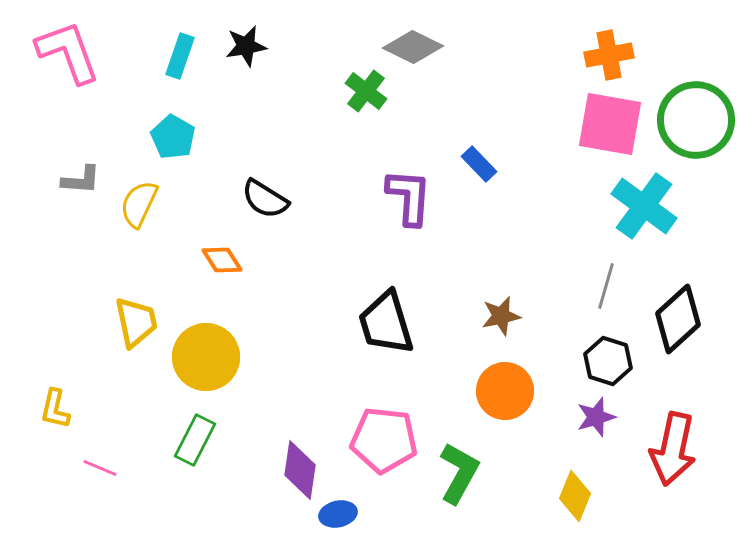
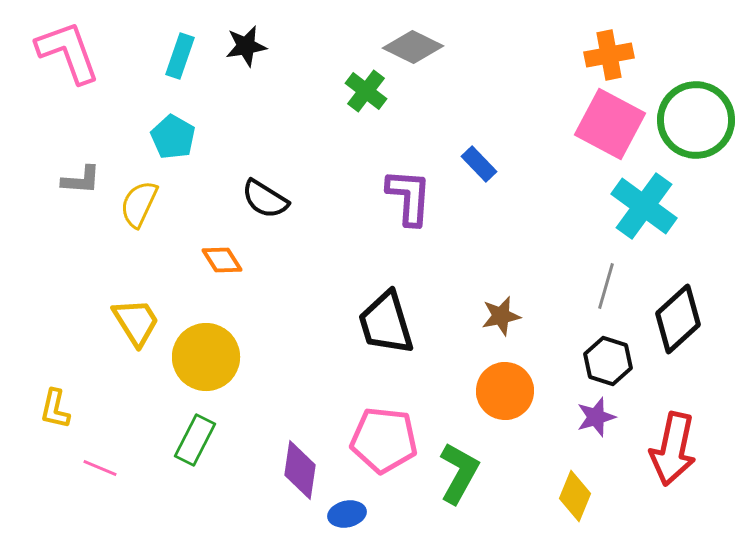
pink square: rotated 18 degrees clockwise
yellow trapezoid: rotated 20 degrees counterclockwise
blue ellipse: moved 9 px right
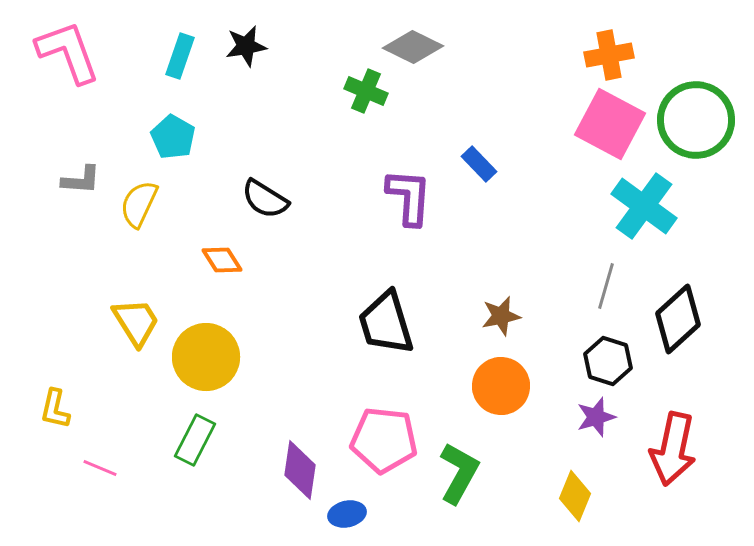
green cross: rotated 15 degrees counterclockwise
orange circle: moved 4 px left, 5 px up
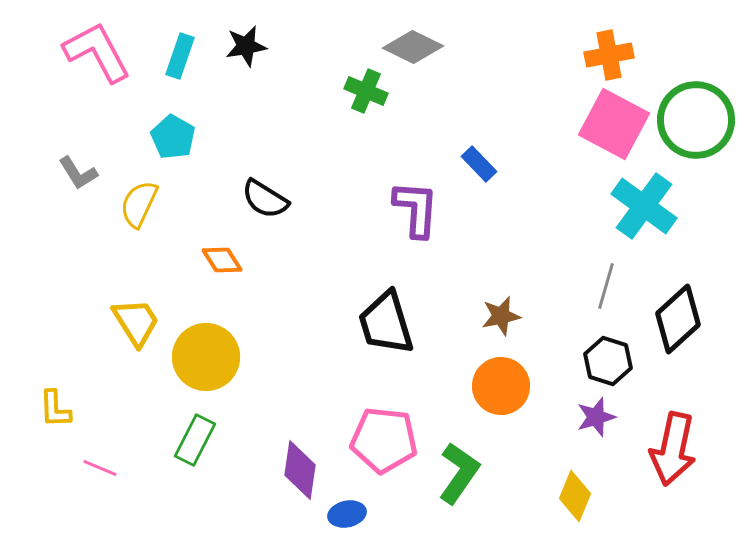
pink L-shape: moved 29 px right; rotated 8 degrees counterclockwise
pink square: moved 4 px right
gray L-shape: moved 3 px left, 7 px up; rotated 54 degrees clockwise
purple L-shape: moved 7 px right, 12 px down
yellow L-shape: rotated 15 degrees counterclockwise
green L-shape: rotated 6 degrees clockwise
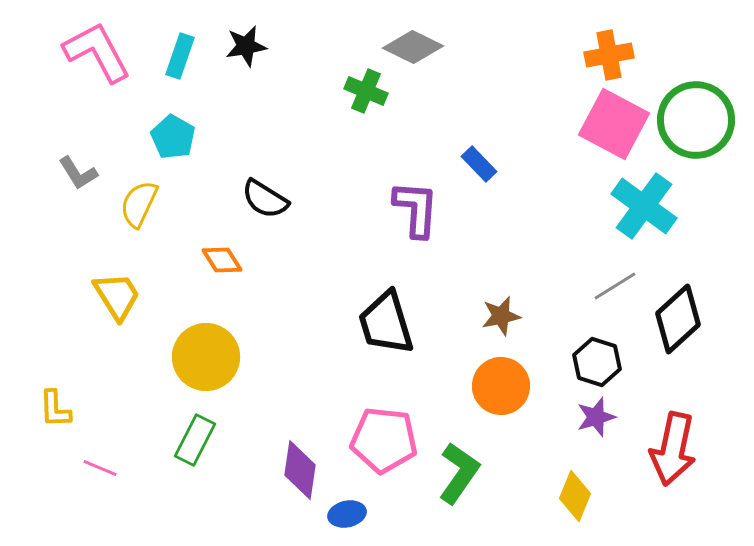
gray line: moved 9 px right; rotated 42 degrees clockwise
yellow trapezoid: moved 19 px left, 26 px up
black hexagon: moved 11 px left, 1 px down
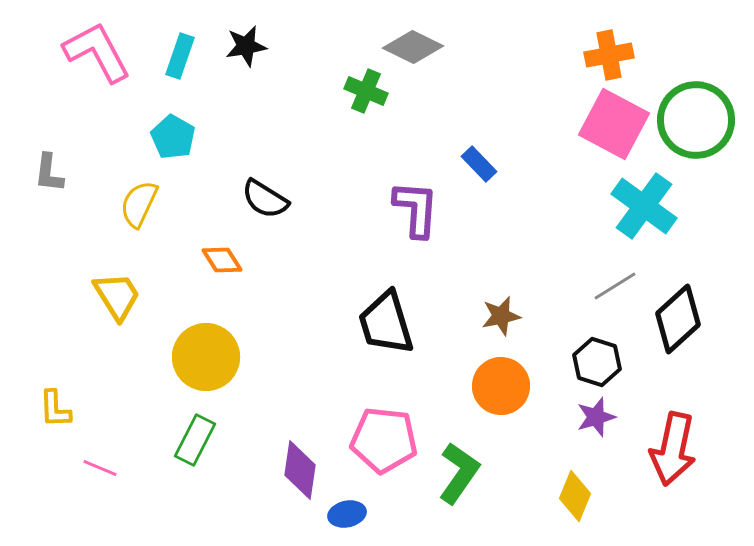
gray L-shape: moved 29 px left; rotated 39 degrees clockwise
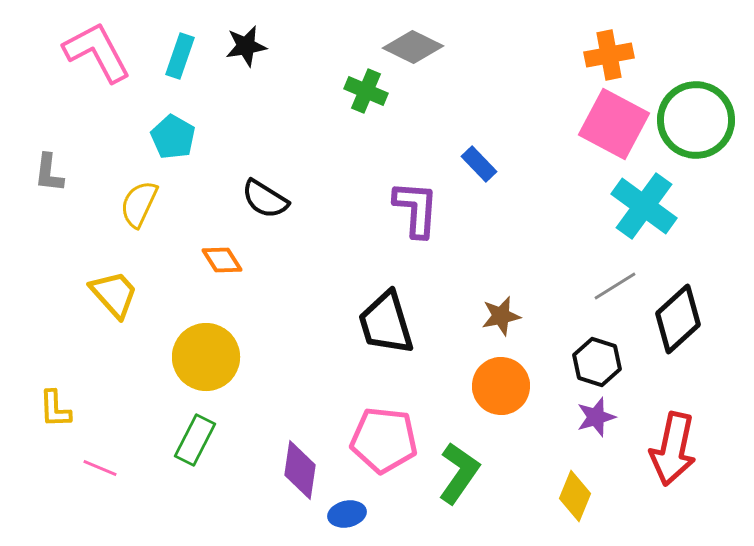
yellow trapezoid: moved 3 px left, 2 px up; rotated 10 degrees counterclockwise
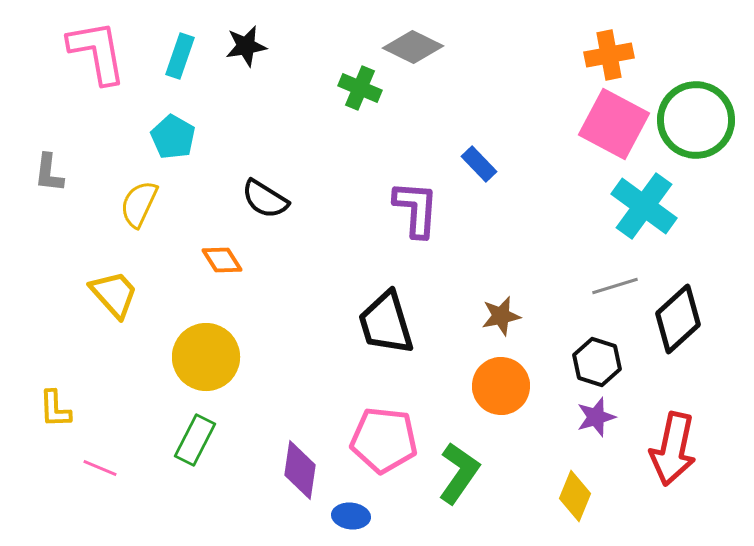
pink L-shape: rotated 18 degrees clockwise
green cross: moved 6 px left, 3 px up
gray line: rotated 15 degrees clockwise
blue ellipse: moved 4 px right, 2 px down; rotated 18 degrees clockwise
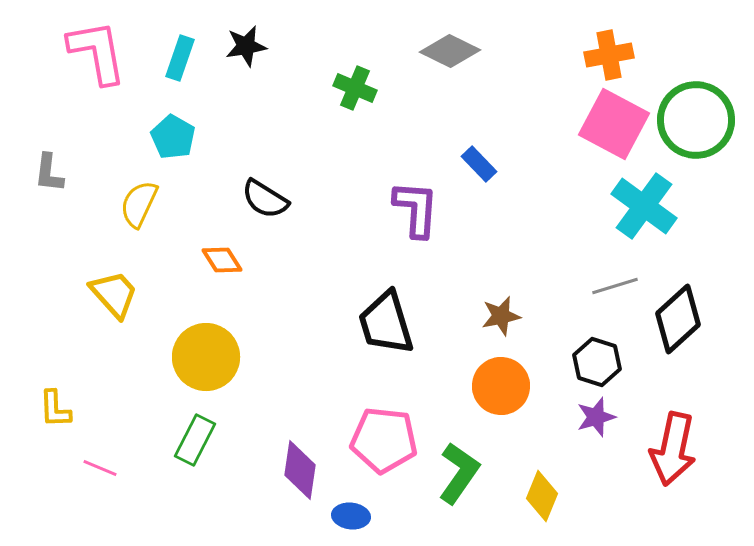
gray diamond: moved 37 px right, 4 px down
cyan rectangle: moved 2 px down
green cross: moved 5 px left
yellow diamond: moved 33 px left
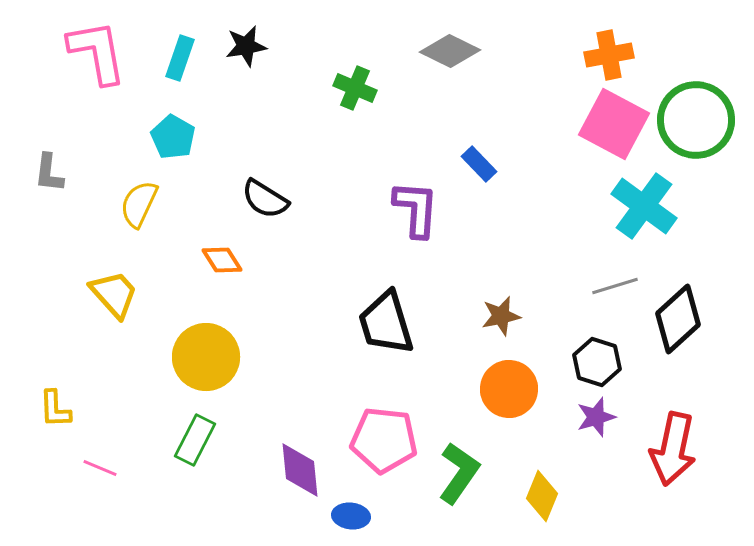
orange circle: moved 8 px right, 3 px down
purple diamond: rotated 14 degrees counterclockwise
